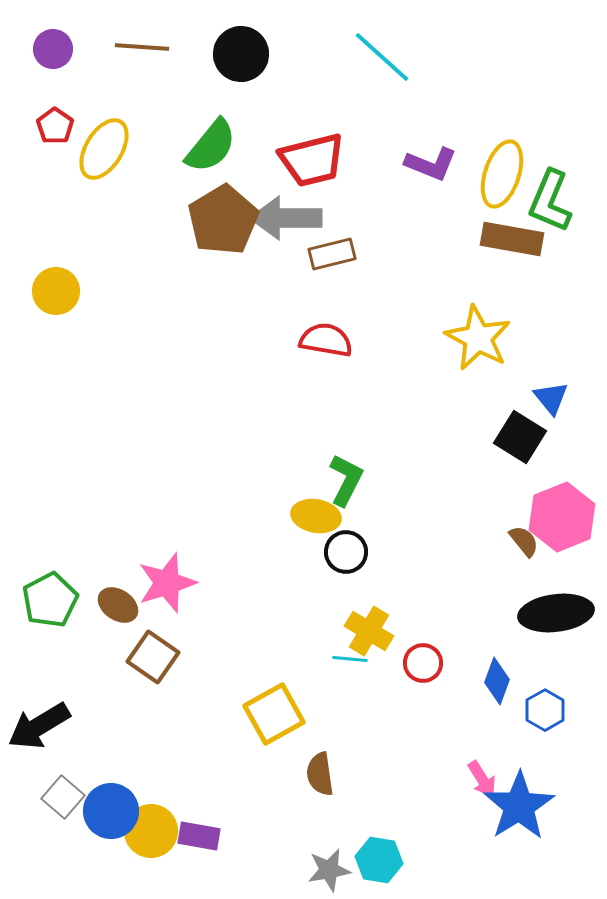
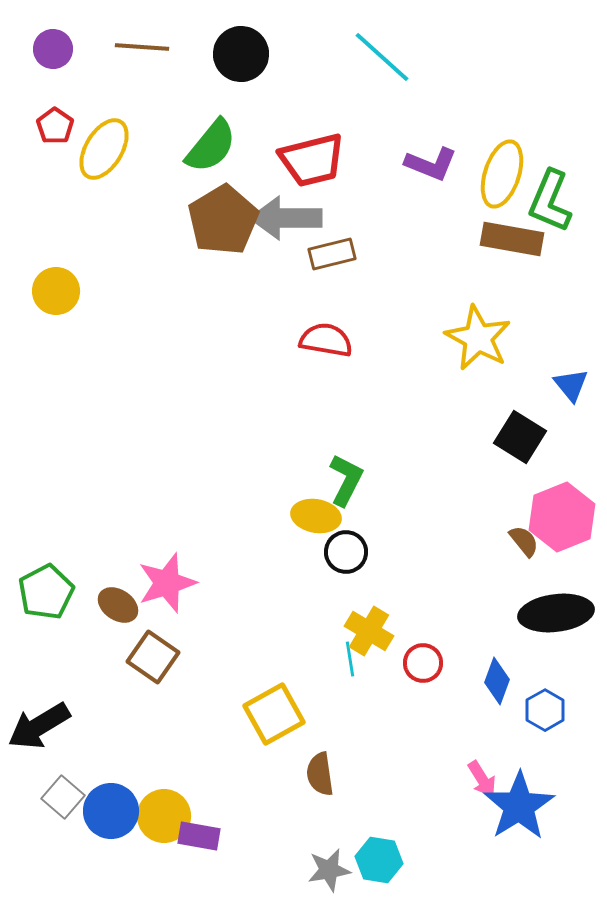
blue triangle at (551, 398): moved 20 px right, 13 px up
green pentagon at (50, 600): moved 4 px left, 8 px up
cyan line at (350, 659): rotated 76 degrees clockwise
yellow circle at (151, 831): moved 13 px right, 15 px up
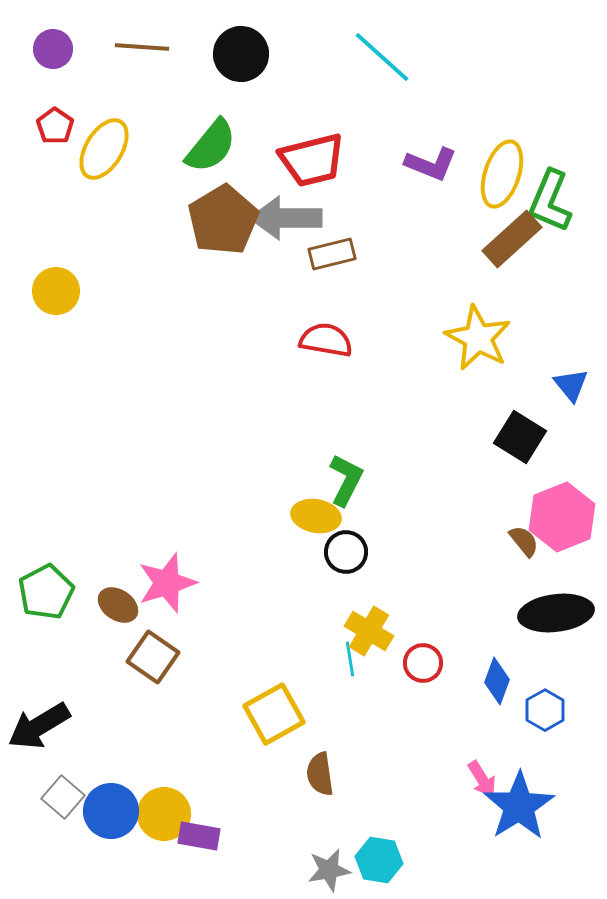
brown rectangle at (512, 239): rotated 52 degrees counterclockwise
yellow circle at (164, 816): moved 2 px up
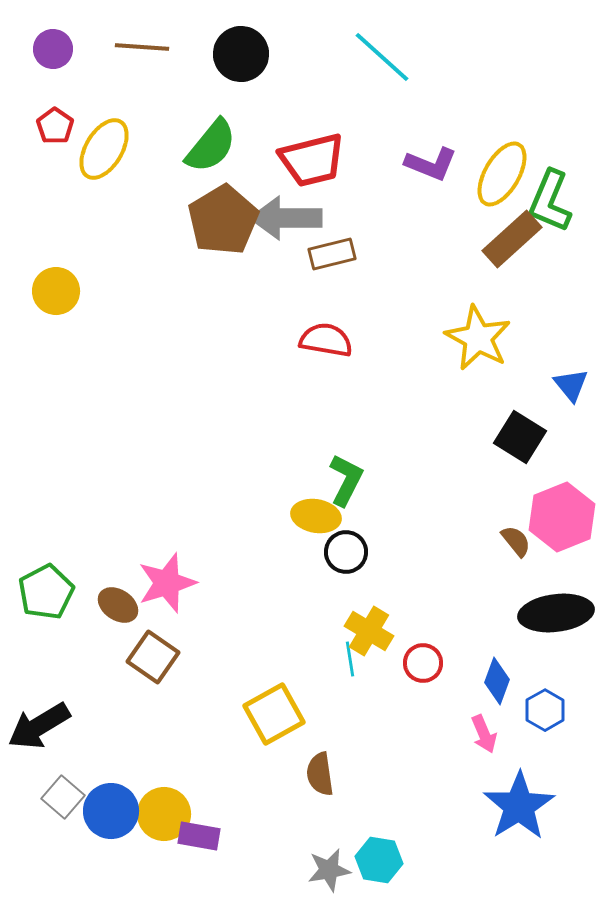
yellow ellipse at (502, 174): rotated 12 degrees clockwise
brown semicircle at (524, 541): moved 8 px left
pink arrow at (482, 779): moved 2 px right, 45 px up; rotated 9 degrees clockwise
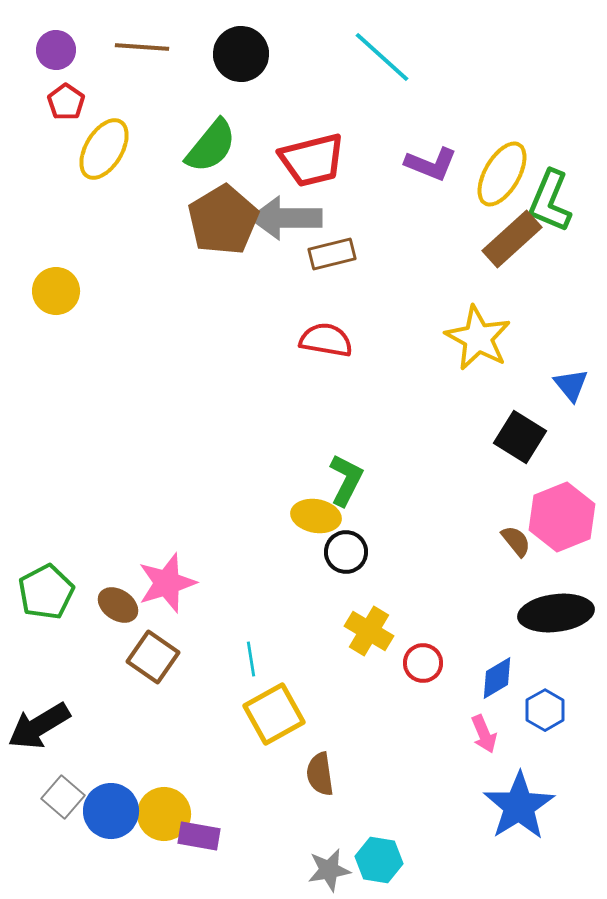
purple circle at (53, 49): moved 3 px right, 1 px down
red pentagon at (55, 126): moved 11 px right, 24 px up
cyan line at (350, 659): moved 99 px left
blue diamond at (497, 681): moved 3 px up; rotated 39 degrees clockwise
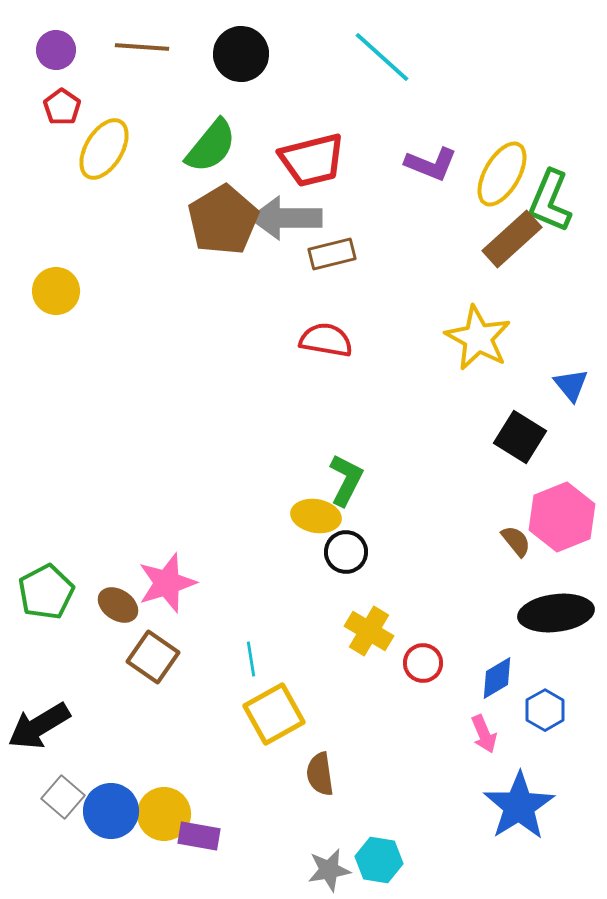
red pentagon at (66, 102): moved 4 px left, 5 px down
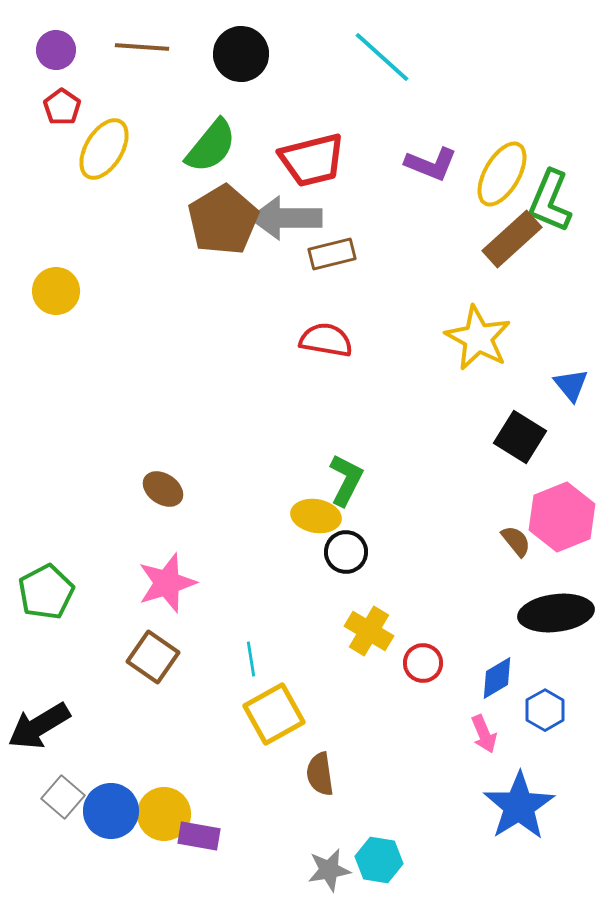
brown ellipse at (118, 605): moved 45 px right, 116 px up
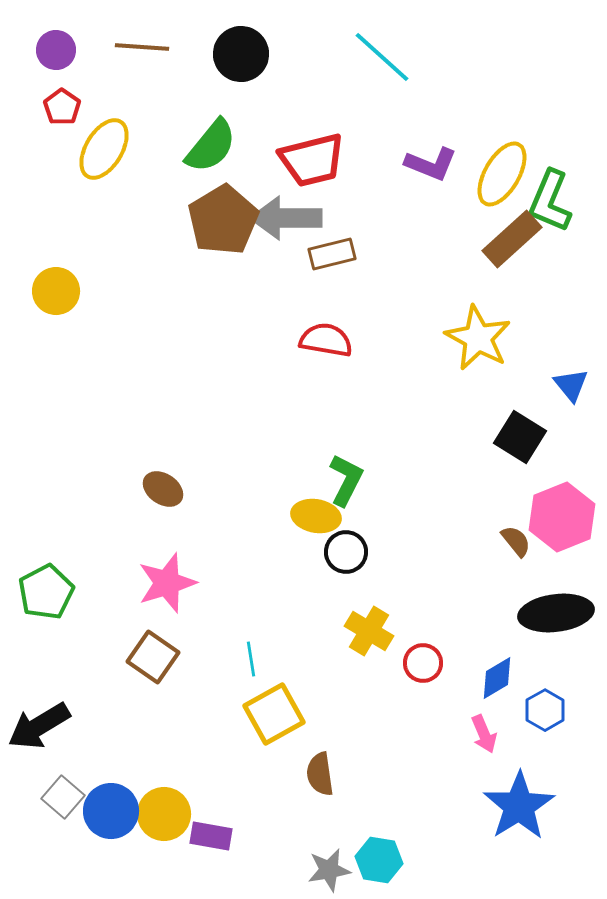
purple rectangle at (199, 836): moved 12 px right
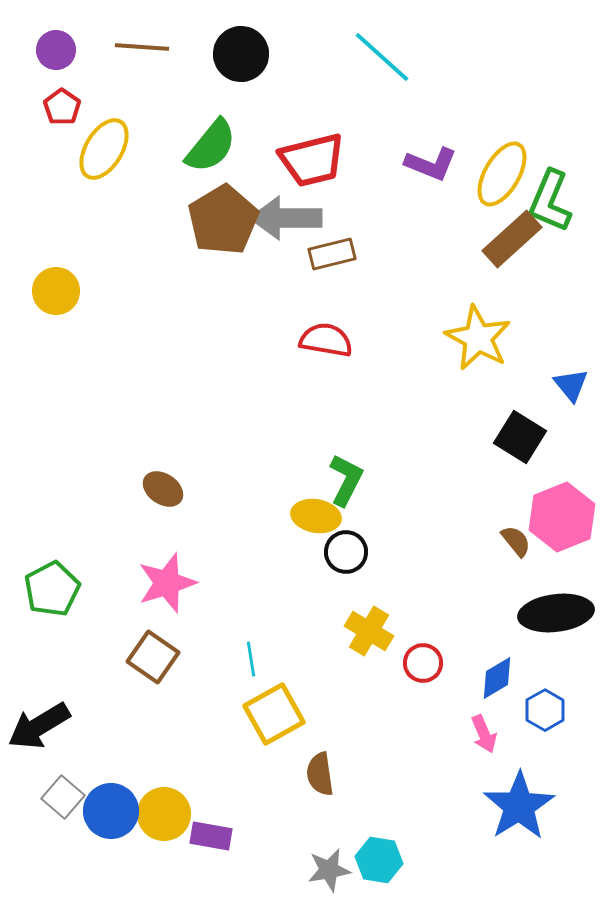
green pentagon at (46, 592): moved 6 px right, 3 px up
